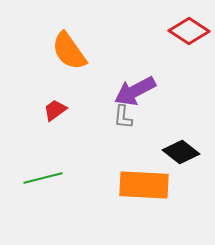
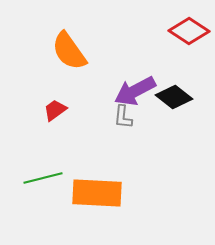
black diamond: moved 7 px left, 55 px up
orange rectangle: moved 47 px left, 8 px down
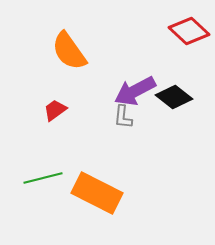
red diamond: rotated 9 degrees clockwise
orange rectangle: rotated 24 degrees clockwise
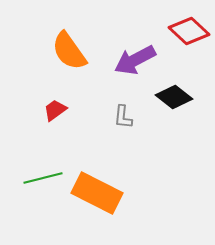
purple arrow: moved 31 px up
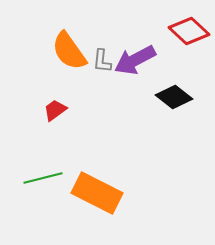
gray L-shape: moved 21 px left, 56 px up
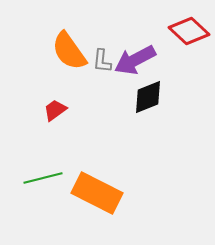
black diamond: moved 26 px left; rotated 60 degrees counterclockwise
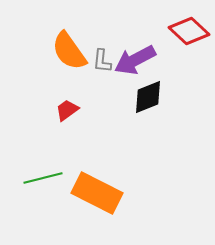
red trapezoid: moved 12 px right
